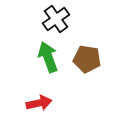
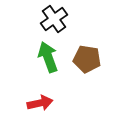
black cross: moved 2 px left
red arrow: moved 1 px right
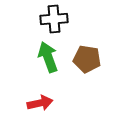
black cross: rotated 32 degrees clockwise
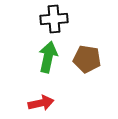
green arrow: rotated 32 degrees clockwise
red arrow: moved 1 px right
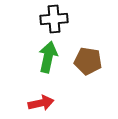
brown pentagon: moved 1 px right, 2 px down
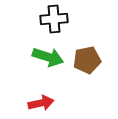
green arrow: rotated 96 degrees clockwise
brown pentagon: moved 1 px left, 1 px up; rotated 20 degrees counterclockwise
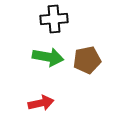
green arrow: rotated 8 degrees counterclockwise
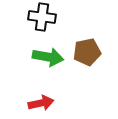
black cross: moved 12 px left, 2 px up; rotated 12 degrees clockwise
brown pentagon: moved 8 px up
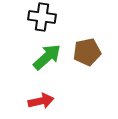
green arrow: moved 1 px left; rotated 52 degrees counterclockwise
red arrow: moved 2 px up
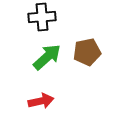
black cross: rotated 12 degrees counterclockwise
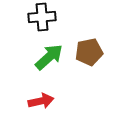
brown pentagon: moved 2 px right
green arrow: moved 2 px right
